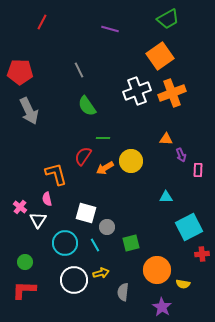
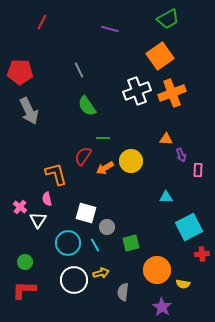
cyan circle: moved 3 px right
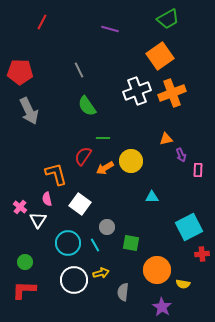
orange triangle: rotated 16 degrees counterclockwise
cyan triangle: moved 14 px left
white square: moved 6 px left, 9 px up; rotated 20 degrees clockwise
green square: rotated 24 degrees clockwise
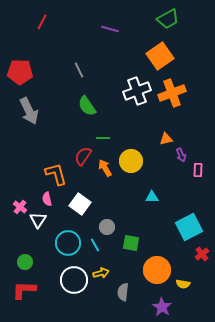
orange arrow: rotated 90 degrees clockwise
red cross: rotated 32 degrees counterclockwise
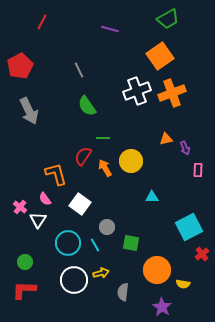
red pentagon: moved 6 px up; rotated 30 degrees counterclockwise
purple arrow: moved 4 px right, 7 px up
pink semicircle: moved 2 px left; rotated 24 degrees counterclockwise
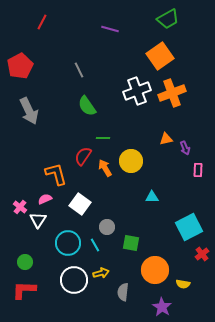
pink semicircle: rotated 104 degrees clockwise
orange circle: moved 2 px left
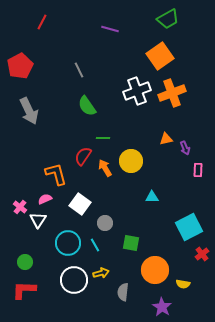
gray circle: moved 2 px left, 4 px up
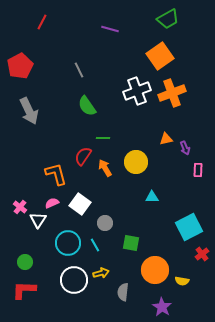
yellow circle: moved 5 px right, 1 px down
pink semicircle: moved 7 px right, 4 px down
yellow semicircle: moved 1 px left, 3 px up
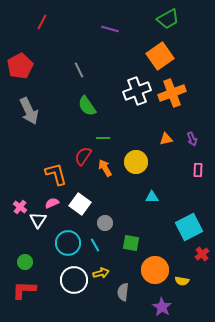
purple arrow: moved 7 px right, 9 px up
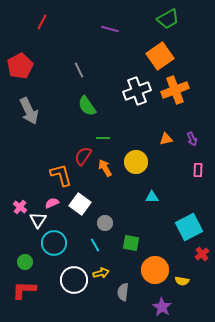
orange cross: moved 3 px right, 3 px up
orange L-shape: moved 5 px right, 1 px down
cyan circle: moved 14 px left
